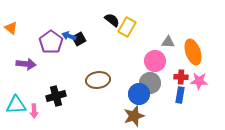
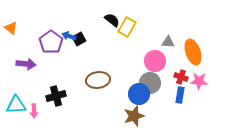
red cross: rotated 16 degrees clockwise
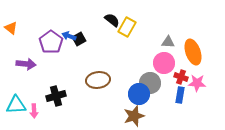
pink circle: moved 9 px right, 2 px down
pink star: moved 2 px left, 2 px down
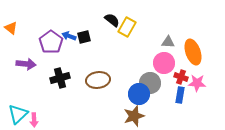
black square: moved 5 px right, 2 px up; rotated 16 degrees clockwise
black cross: moved 4 px right, 18 px up
cyan triangle: moved 2 px right, 9 px down; rotated 40 degrees counterclockwise
pink arrow: moved 9 px down
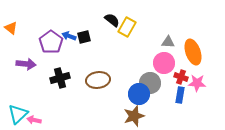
pink arrow: rotated 104 degrees clockwise
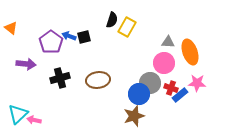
black semicircle: rotated 70 degrees clockwise
orange ellipse: moved 3 px left
red cross: moved 10 px left, 11 px down
blue rectangle: rotated 42 degrees clockwise
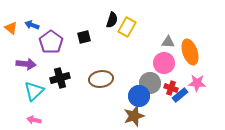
blue arrow: moved 37 px left, 11 px up
brown ellipse: moved 3 px right, 1 px up
blue circle: moved 2 px down
cyan triangle: moved 16 px right, 23 px up
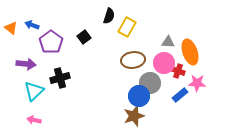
black semicircle: moved 3 px left, 4 px up
black square: rotated 24 degrees counterclockwise
brown ellipse: moved 32 px right, 19 px up
red cross: moved 7 px right, 17 px up
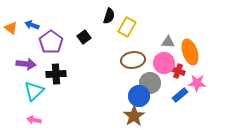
black cross: moved 4 px left, 4 px up; rotated 12 degrees clockwise
brown star: rotated 15 degrees counterclockwise
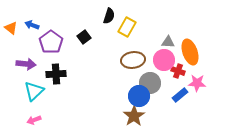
pink circle: moved 3 px up
pink arrow: rotated 32 degrees counterclockwise
